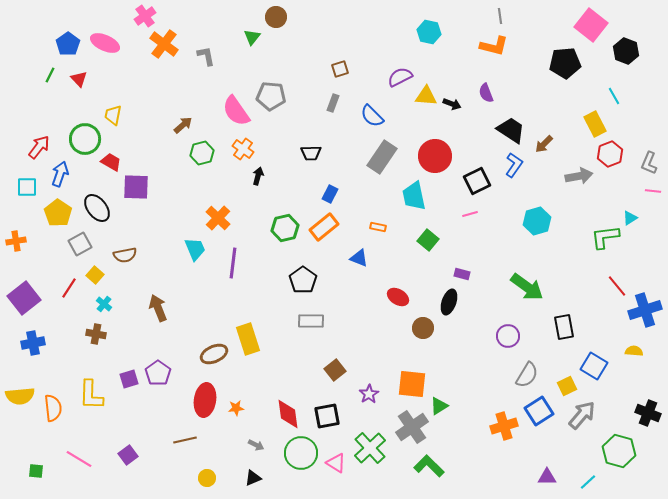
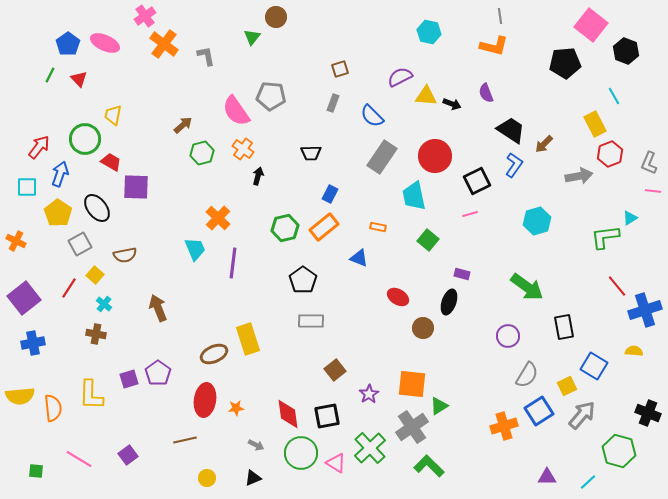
orange cross at (16, 241): rotated 36 degrees clockwise
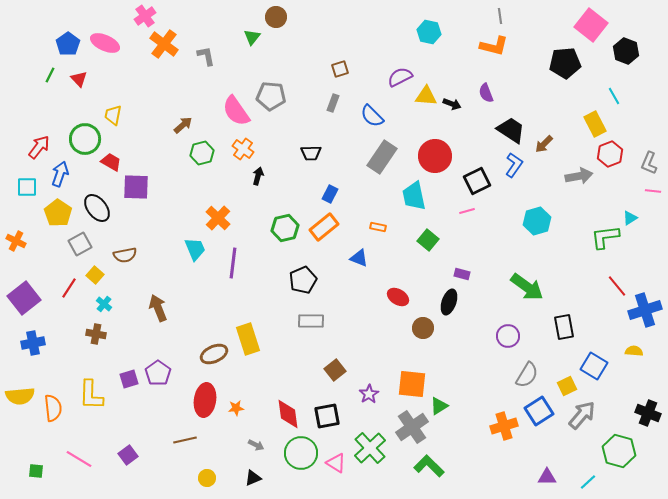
pink line at (470, 214): moved 3 px left, 3 px up
black pentagon at (303, 280): rotated 12 degrees clockwise
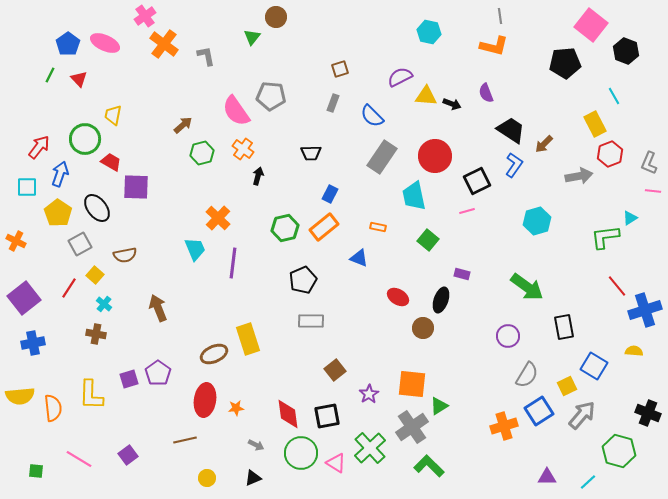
black ellipse at (449, 302): moved 8 px left, 2 px up
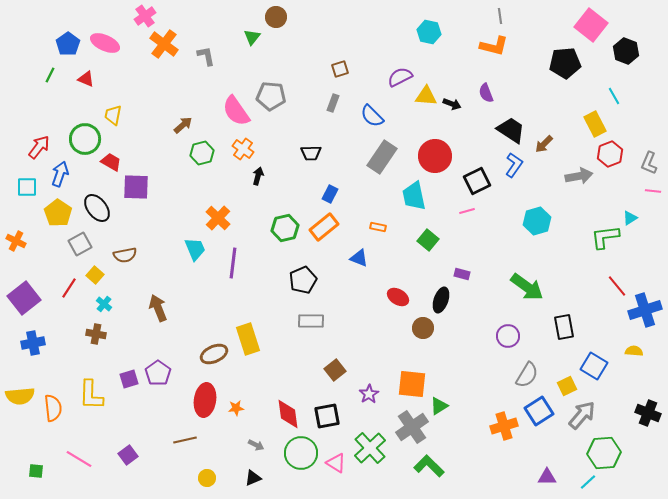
red triangle at (79, 79): moved 7 px right; rotated 24 degrees counterclockwise
green hexagon at (619, 451): moved 15 px left, 2 px down; rotated 20 degrees counterclockwise
